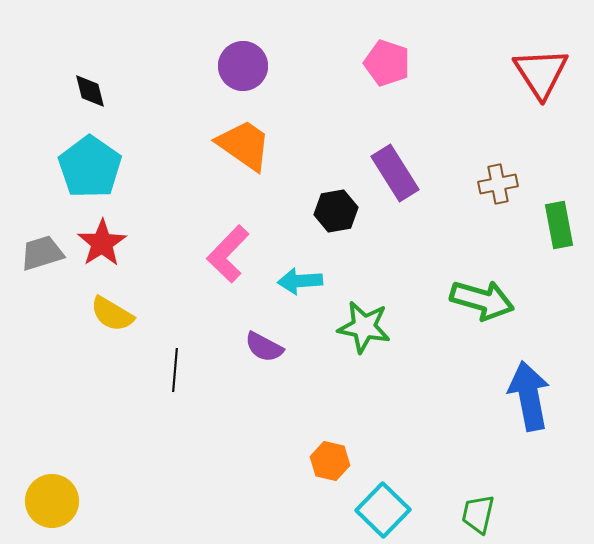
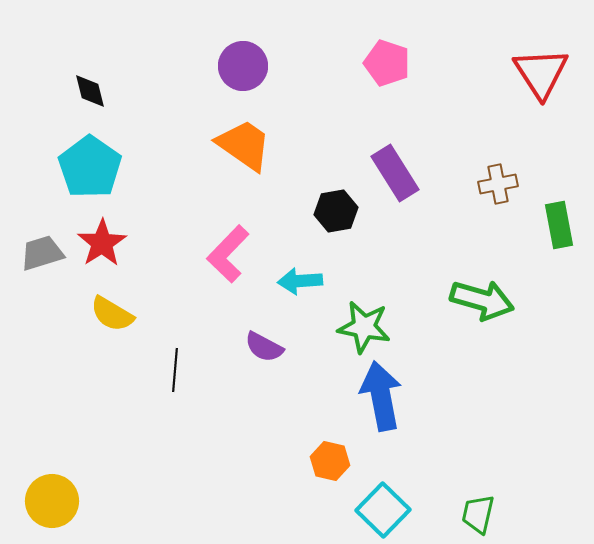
blue arrow: moved 148 px left
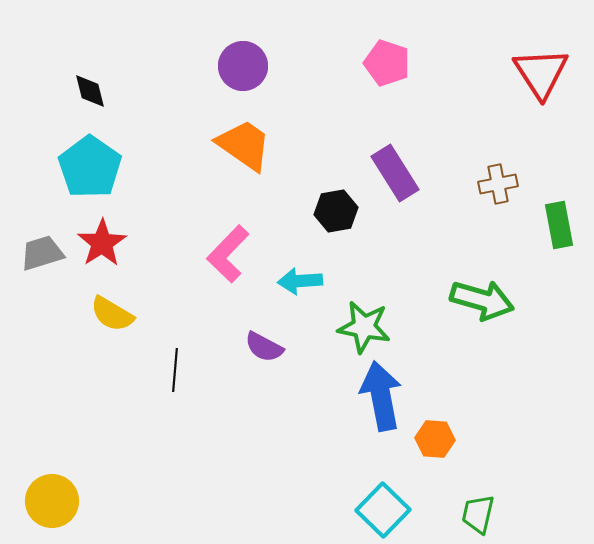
orange hexagon: moved 105 px right, 22 px up; rotated 9 degrees counterclockwise
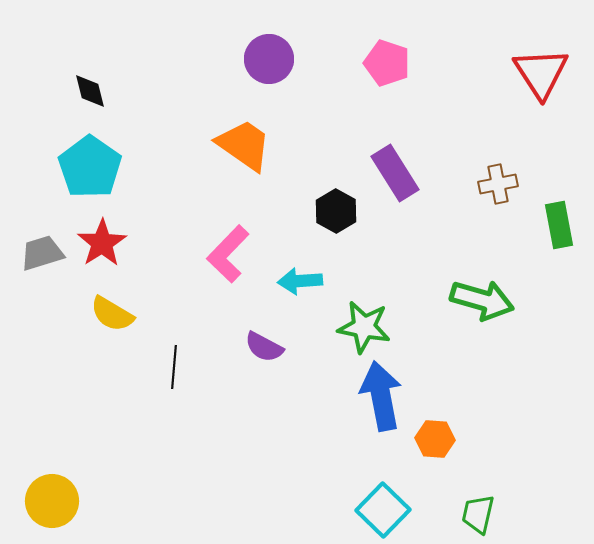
purple circle: moved 26 px right, 7 px up
black hexagon: rotated 21 degrees counterclockwise
black line: moved 1 px left, 3 px up
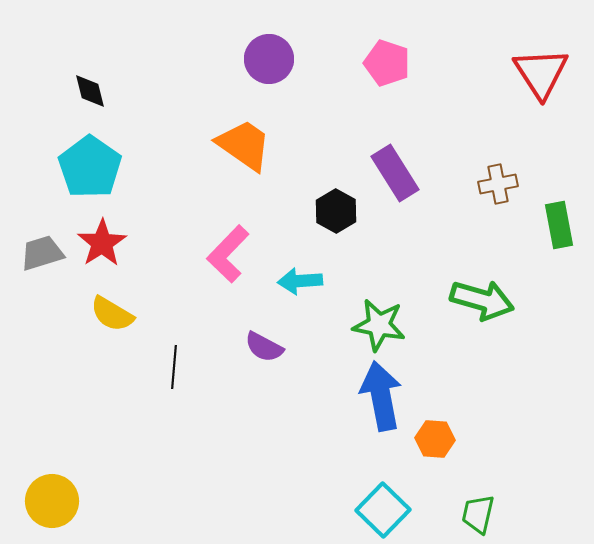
green star: moved 15 px right, 2 px up
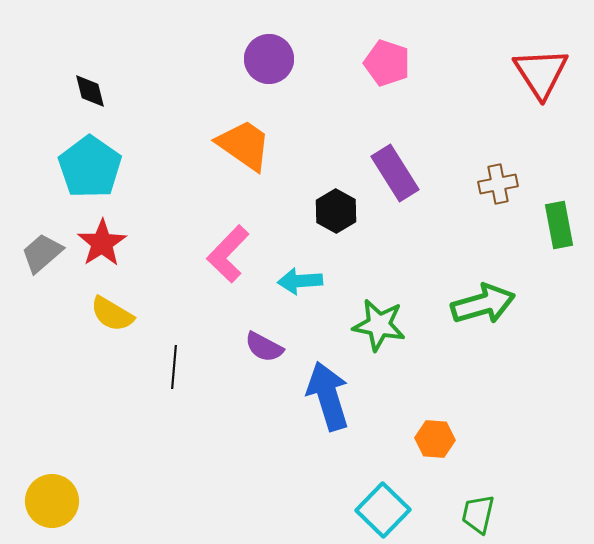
gray trapezoid: rotated 24 degrees counterclockwise
green arrow: moved 1 px right, 4 px down; rotated 32 degrees counterclockwise
blue arrow: moved 53 px left; rotated 6 degrees counterclockwise
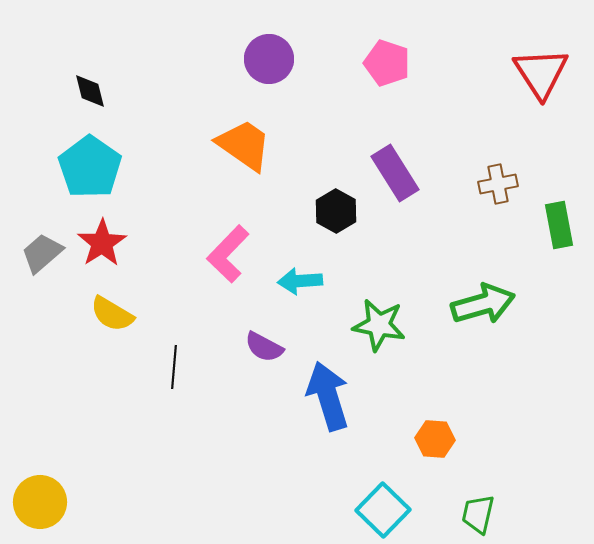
yellow circle: moved 12 px left, 1 px down
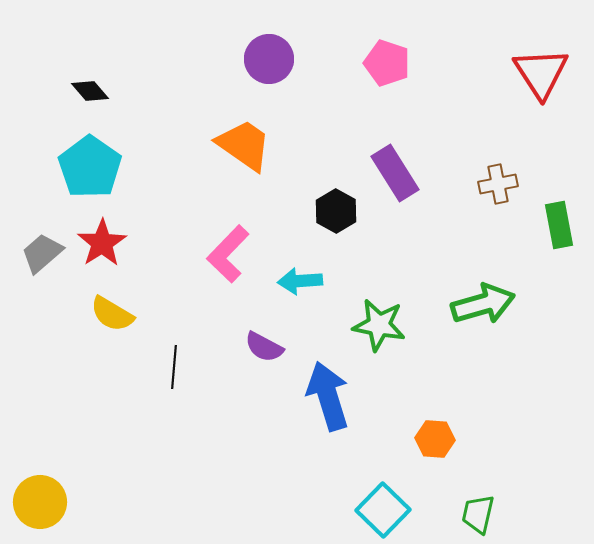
black diamond: rotated 27 degrees counterclockwise
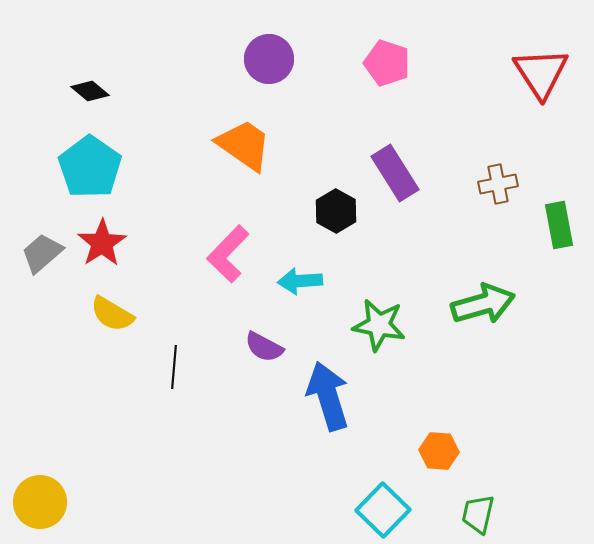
black diamond: rotated 9 degrees counterclockwise
orange hexagon: moved 4 px right, 12 px down
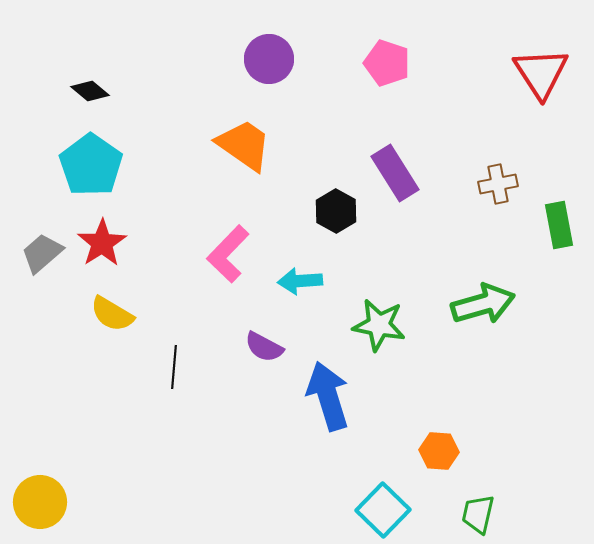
cyan pentagon: moved 1 px right, 2 px up
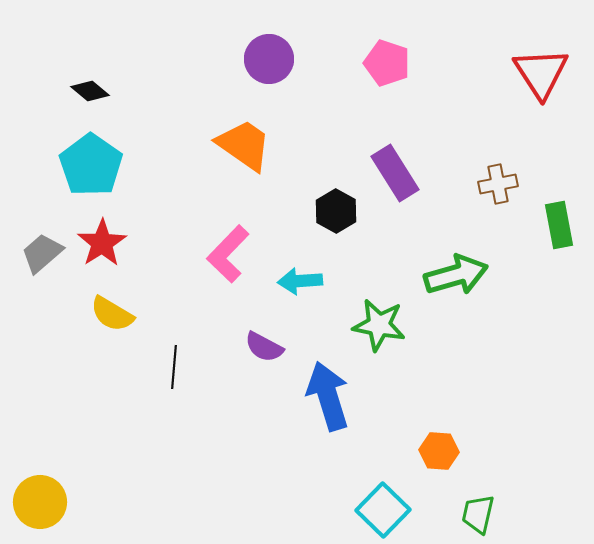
green arrow: moved 27 px left, 29 px up
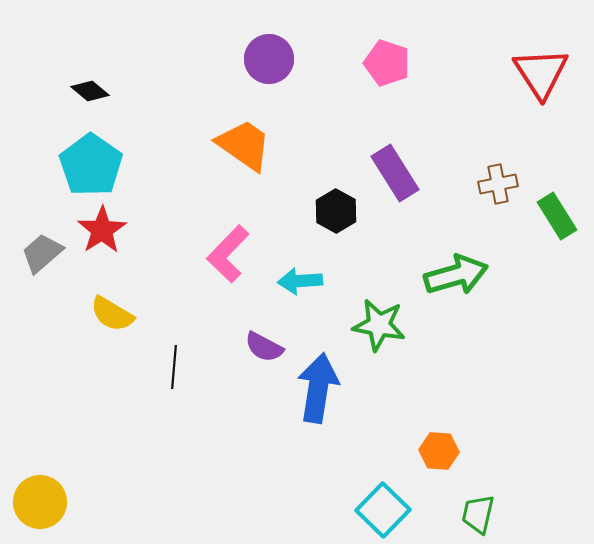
green rectangle: moved 2 px left, 9 px up; rotated 21 degrees counterclockwise
red star: moved 13 px up
blue arrow: moved 10 px left, 8 px up; rotated 26 degrees clockwise
